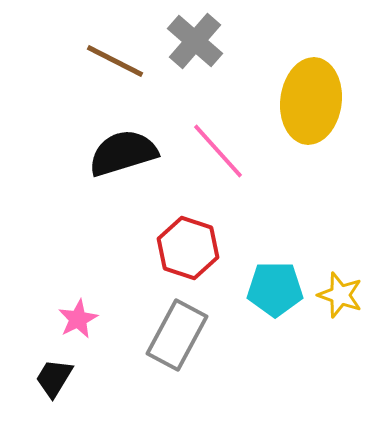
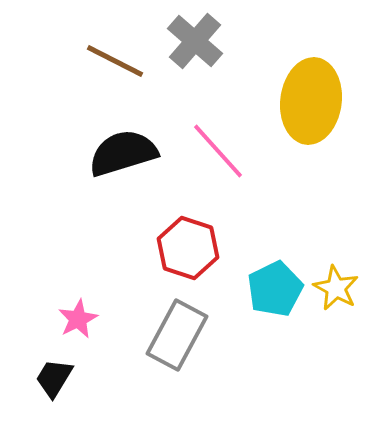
cyan pentagon: rotated 26 degrees counterclockwise
yellow star: moved 4 px left, 7 px up; rotated 9 degrees clockwise
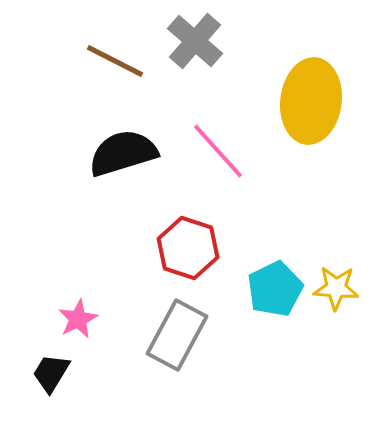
yellow star: rotated 24 degrees counterclockwise
black trapezoid: moved 3 px left, 5 px up
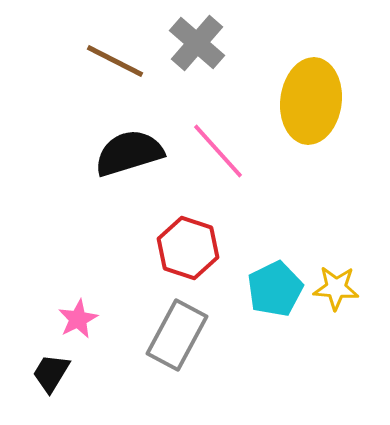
gray cross: moved 2 px right, 2 px down
black semicircle: moved 6 px right
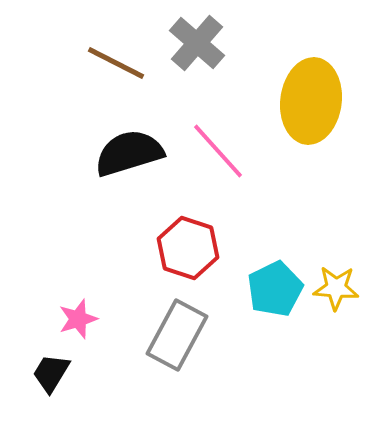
brown line: moved 1 px right, 2 px down
pink star: rotated 9 degrees clockwise
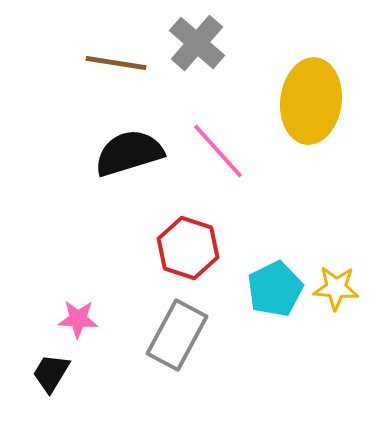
brown line: rotated 18 degrees counterclockwise
pink star: rotated 21 degrees clockwise
